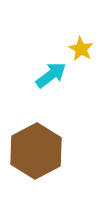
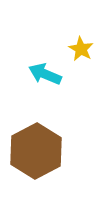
cyan arrow: moved 6 px left, 1 px up; rotated 120 degrees counterclockwise
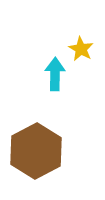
cyan arrow: moved 10 px right; rotated 68 degrees clockwise
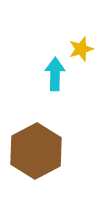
yellow star: rotated 25 degrees clockwise
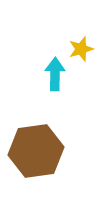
brown hexagon: rotated 20 degrees clockwise
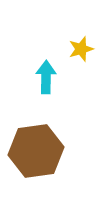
cyan arrow: moved 9 px left, 3 px down
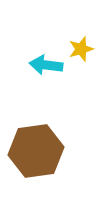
cyan arrow: moved 12 px up; rotated 84 degrees counterclockwise
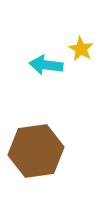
yellow star: rotated 25 degrees counterclockwise
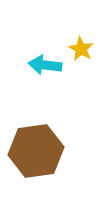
cyan arrow: moved 1 px left
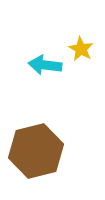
brown hexagon: rotated 6 degrees counterclockwise
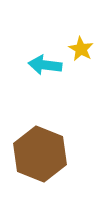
brown hexagon: moved 4 px right, 3 px down; rotated 24 degrees counterclockwise
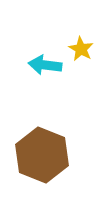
brown hexagon: moved 2 px right, 1 px down
